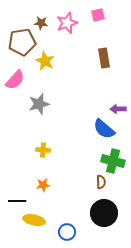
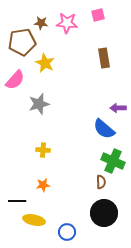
pink star: rotated 25 degrees clockwise
yellow star: moved 2 px down
purple arrow: moved 1 px up
green cross: rotated 10 degrees clockwise
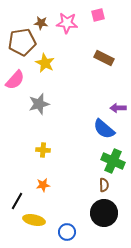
brown rectangle: rotated 54 degrees counterclockwise
brown semicircle: moved 3 px right, 3 px down
black line: rotated 60 degrees counterclockwise
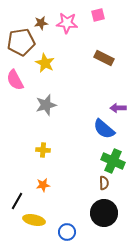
brown star: rotated 16 degrees counterclockwise
brown pentagon: moved 1 px left
pink semicircle: rotated 110 degrees clockwise
gray star: moved 7 px right, 1 px down
brown semicircle: moved 2 px up
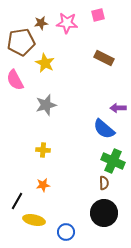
blue circle: moved 1 px left
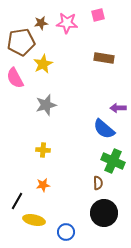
brown rectangle: rotated 18 degrees counterclockwise
yellow star: moved 2 px left, 1 px down; rotated 18 degrees clockwise
pink semicircle: moved 2 px up
brown semicircle: moved 6 px left
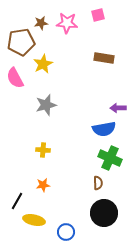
blue semicircle: rotated 50 degrees counterclockwise
green cross: moved 3 px left, 3 px up
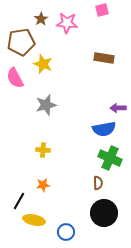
pink square: moved 4 px right, 5 px up
brown star: moved 4 px up; rotated 24 degrees counterclockwise
yellow star: rotated 24 degrees counterclockwise
black line: moved 2 px right
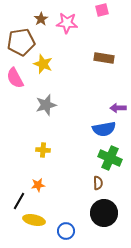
orange star: moved 5 px left
blue circle: moved 1 px up
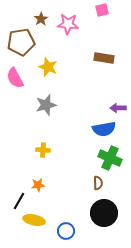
pink star: moved 1 px right, 1 px down
yellow star: moved 5 px right, 3 px down
